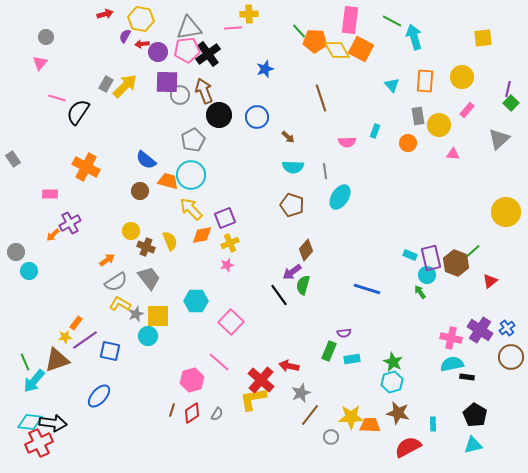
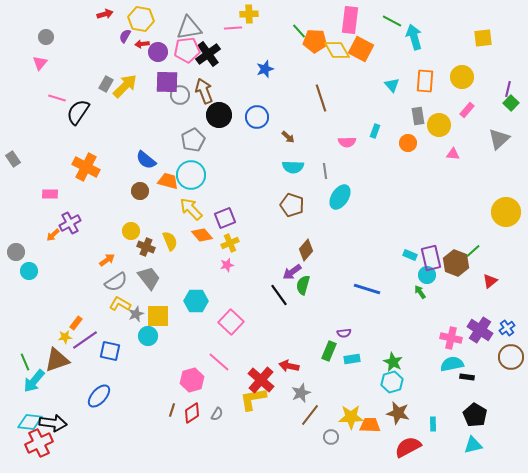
orange diamond at (202, 235): rotated 60 degrees clockwise
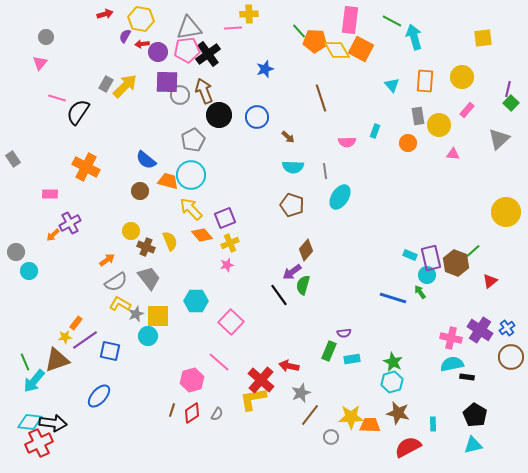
blue line at (367, 289): moved 26 px right, 9 px down
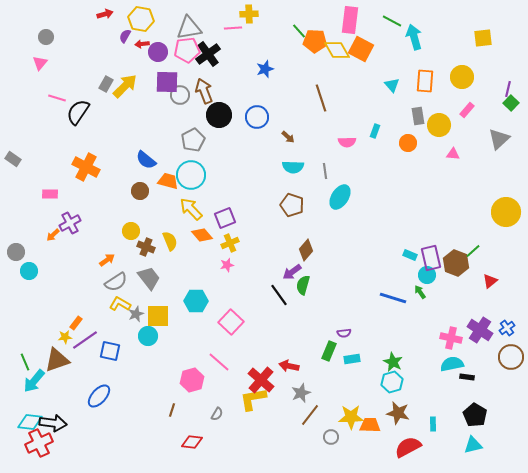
gray rectangle at (13, 159): rotated 21 degrees counterclockwise
red diamond at (192, 413): moved 29 px down; rotated 40 degrees clockwise
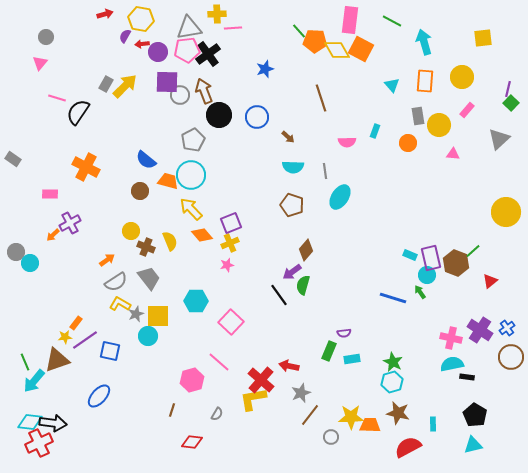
yellow cross at (249, 14): moved 32 px left
cyan arrow at (414, 37): moved 10 px right, 5 px down
purple square at (225, 218): moved 6 px right, 5 px down
cyan circle at (29, 271): moved 1 px right, 8 px up
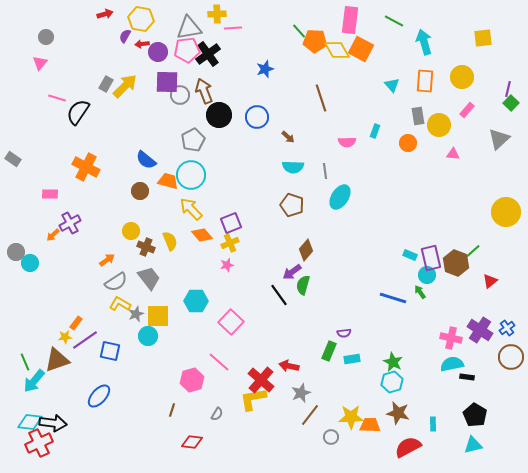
green line at (392, 21): moved 2 px right
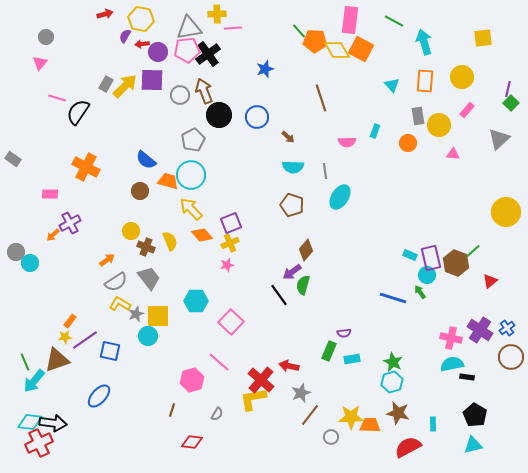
purple square at (167, 82): moved 15 px left, 2 px up
orange rectangle at (76, 323): moved 6 px left, 2 px up
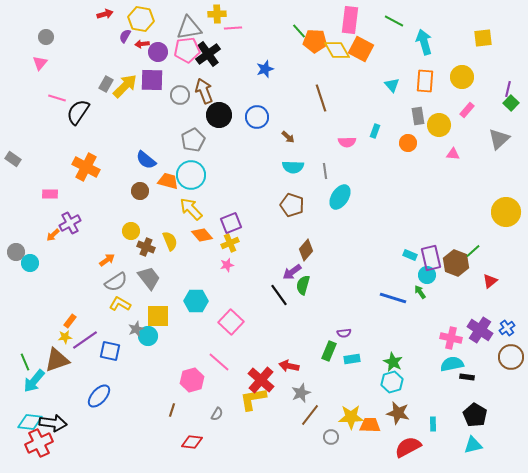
gray star at (136, 314): moved 15 px down
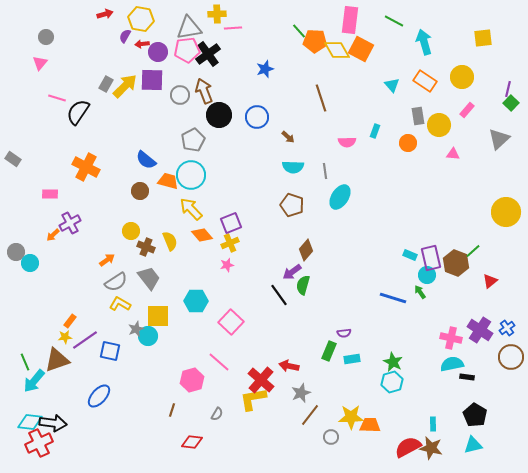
orange rectangle at (425, 81): rotated 60 degrees counterclockwise
brown star at (398, 413): moved 33 px right, 35 px down
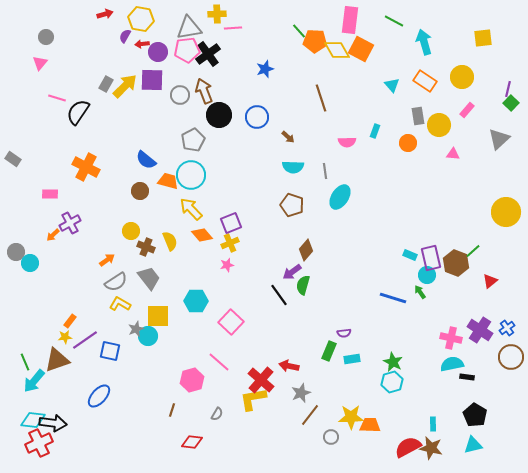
cyan diamond at (30, 422): moved 3 px right, 2 px up
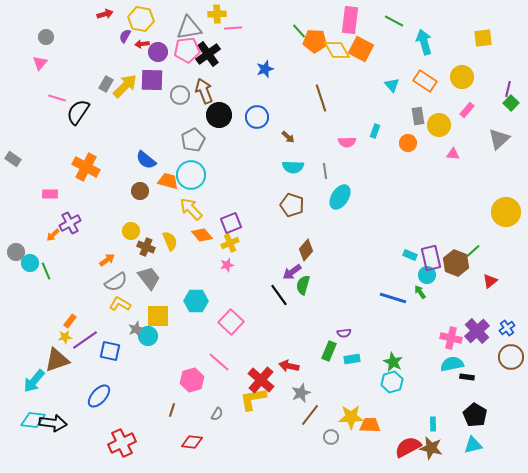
purple cross at (480, 330): moved 3 px left, 1 px down; rotated 15 degrees clockwise
green line at (25, 362): moved 21 px right, 91 px up
red cross at (39, 443): moved 83 px right
